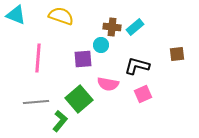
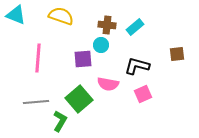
brown cross: moved 5 px left, 2 px up
green L-shape: rotated 10 degrees counterclockwise
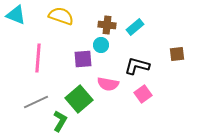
pink square: rotated 12 degrees counterclockwise
gray line: rotated 20 degrees counterclockwise
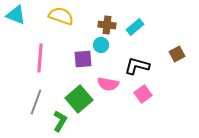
brown square: rotated 21 degrees counterclockwise
pink line: moved 2 px right
gray line: rotated 45 degrees counterclockwise
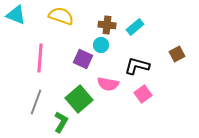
purple square: rotated 30 degrees clockwise
green L-shape: moved 1 px right, 1 px down
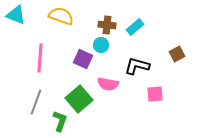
pink square: moved 12 px right; rotated 30 degrees clockwise
green L-shape: moved 1 px left, 1 px up; rotated 10 degrees counterclockwise
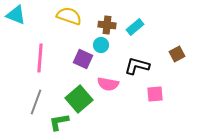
yellow semicircle: moved 8 px right
green L-shape: moved 1 px left, 1 px down; rotated 120 degrees counterclockwise
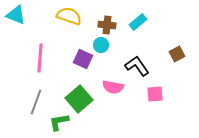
cyan rectangle: moved 3 px right, 5 px up
black L-shape: rotated 40 degrees clockwise
pink semicircle: moved 5 px right, 3 px down
